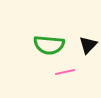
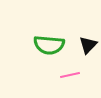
pink line: moved 5 px right, 3 px down
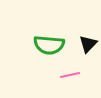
black triangle: moved 1 px up
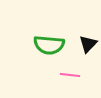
pink line: rotated 18 degrees clockwise
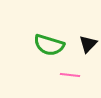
green semicircle: rotated 12 degrees clockwise
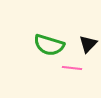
pink line: moved 2 px right, 7 px up
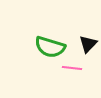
green semicircle: moved 1 px right, 2 px down
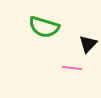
green semicircle: moved 6 px left, 20 px up
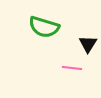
black triangle: rotated 12 degrees counterclockwise
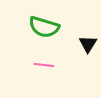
pink line: moved 28 px left, 3 px up
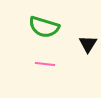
pink line: moved 1 px right, 1 px up
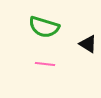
black triangle: rotated 30 degrees counterclockwise
